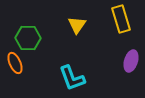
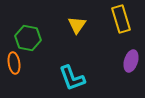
green hexagon: rotated 10 degrees clockwise
orange ellipse: moved 1 px left; rotated 15 degrees clockwise
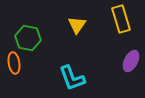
purple ellipse: rotated 10 degrees clockwise
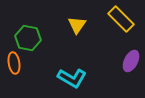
yellow rectangle: rotated 28 degrees counterclockwise
cyan L-shape: rotated 40 degrees counterclockwise
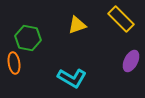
yellow triangle: rotated 36 degrees clockwise
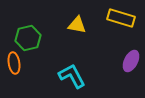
yellow rectangle: moved 1 px up; rotated 28 degrees counterclockwise
yellow triangle: rotated 30 degrees clockwise
green hexagon: rotated 25 degrees counterclockwise
cyan L-shape: moved 2 px up; rotated 148 degrees counterclockwise
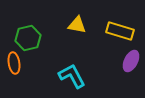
yellow rectangle: moved 1 px left, 13 px down
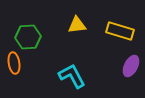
yellow triangle: rotated 18 degrees counterclockwise
green hexagon: moved 1 px up; rotated 10 degrees clockwise
purple ellipse: moved 5 px down
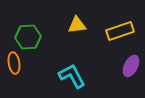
yellow rectangle: rotated 36 degrees counterclockwise
